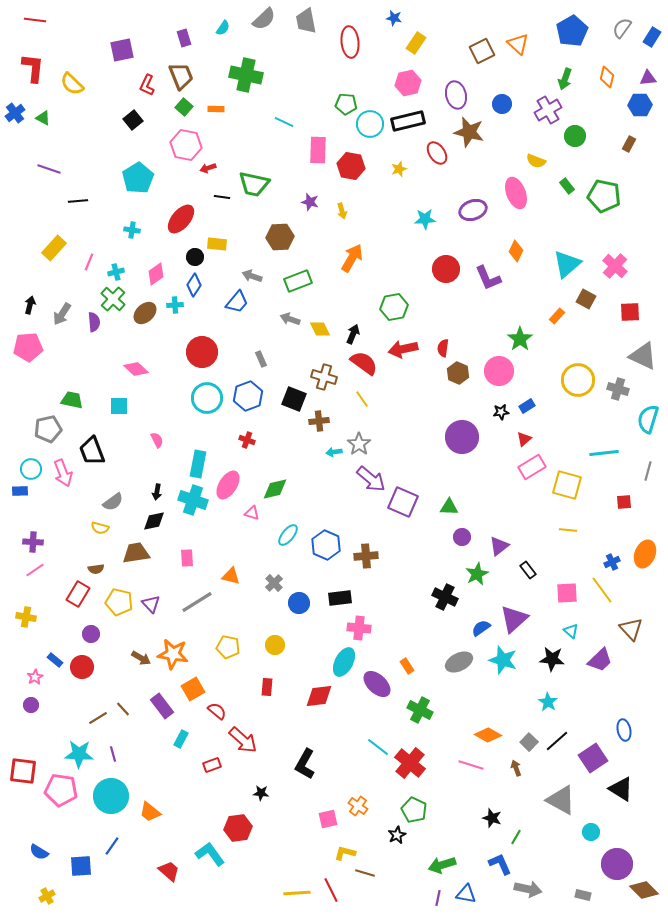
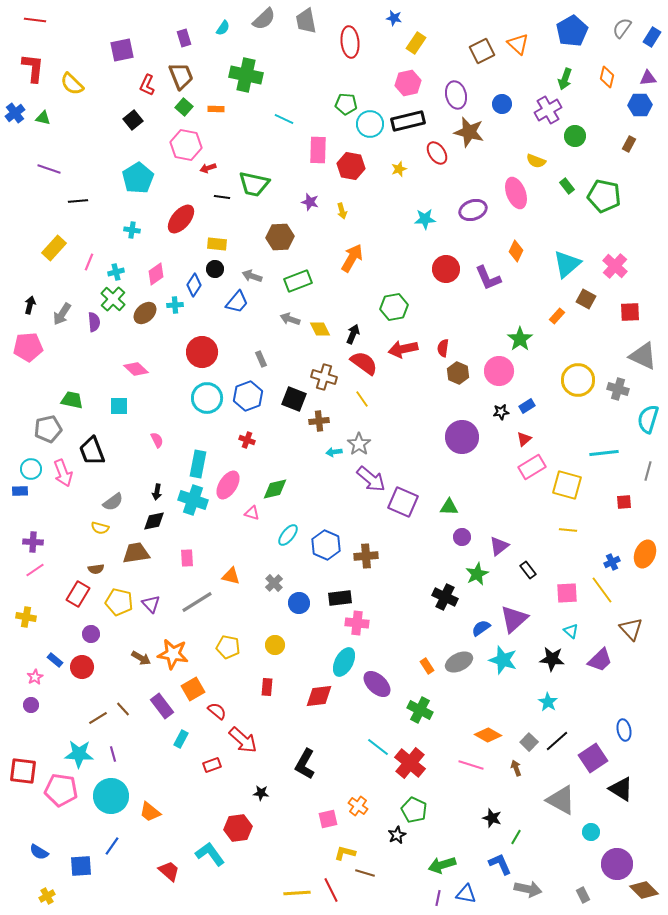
green triangle at (43, 118): rotated 14 degrees counterclockwise
cyan line at (284, 122): moved 3 px up
black circle at (195, 257): moved 20 px right, 12 px down
pink cross at (359, 628): moved 2 px left, 5 px up
orange rectangle at (407, 666): moved 20 px right
gray rectangle at (583, 895): rotated 49 degrees clockwise
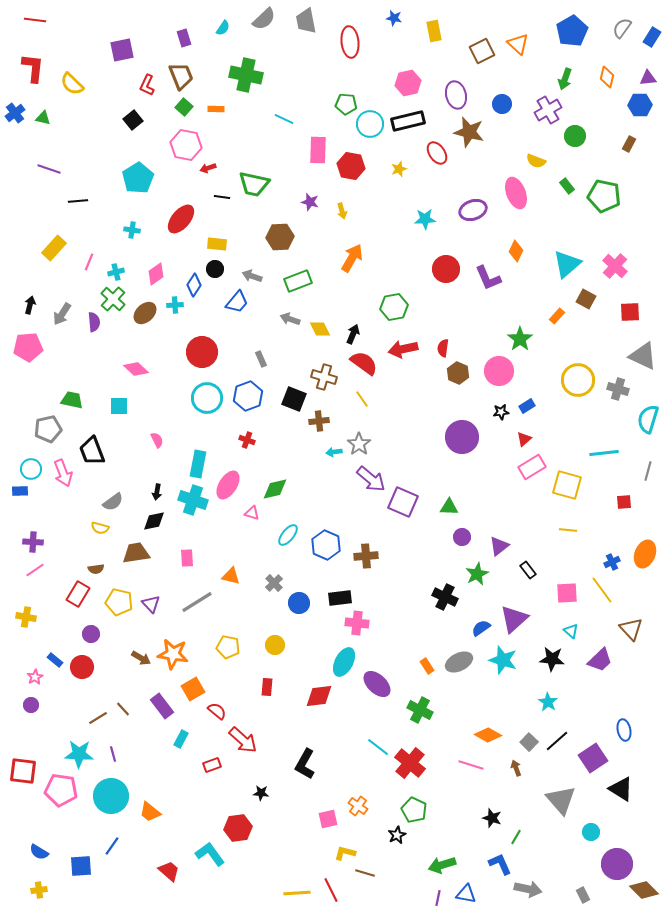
yellow rectangle at (416, 43): moved 18 px right, 12 px up; rotated 45 degrees counterclockwise
gray triangle at (561, 800): rotated 20 degrees clockwise
yellow cross at (47, 896): moved 8 px left, 6 px up; rotated 21 degrees clockwise
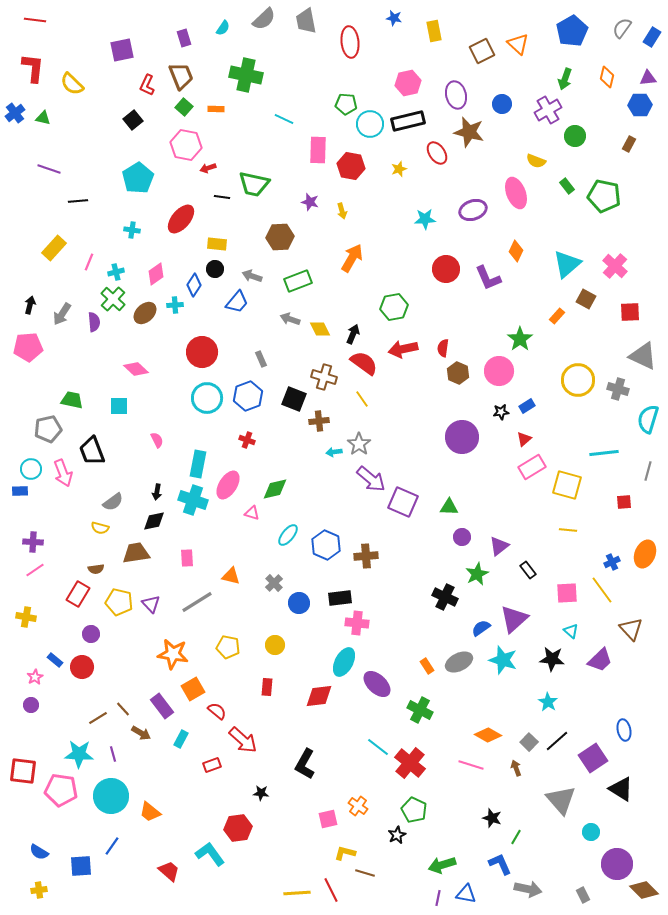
brown arrow at (141, 658): moved 75 px down
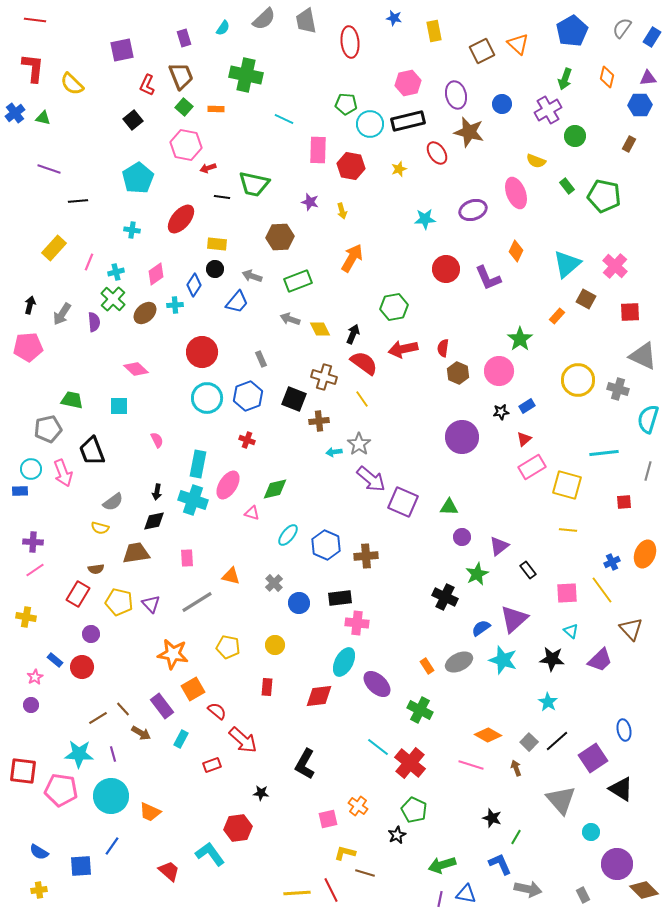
orange trapezoid at (150, 812): rotated 15 degrees counterclockwise
purple line at (438, 898): moved 2 px right, 1 px down
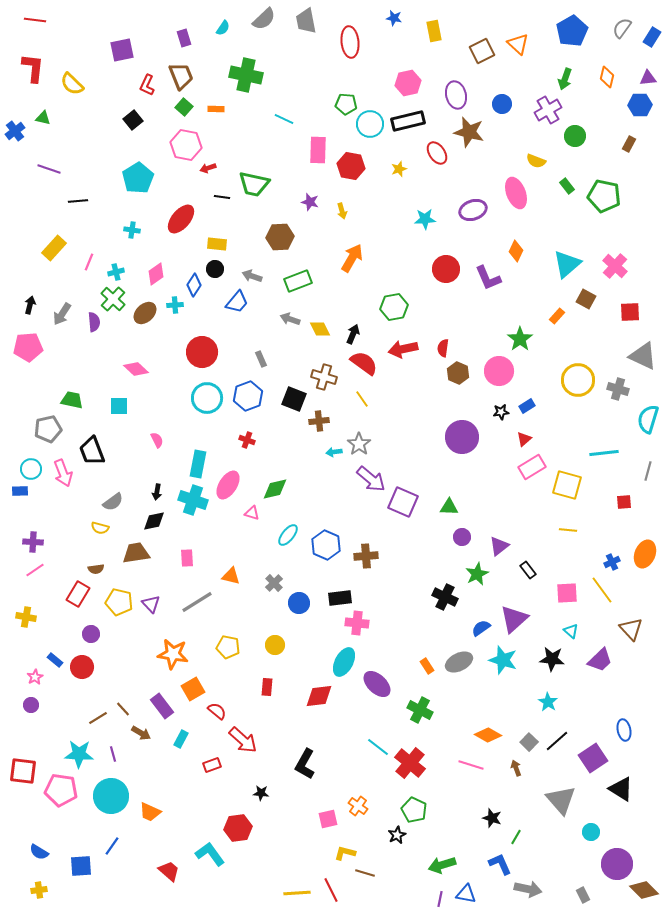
blue cross at (15, 113): moved 18 px down
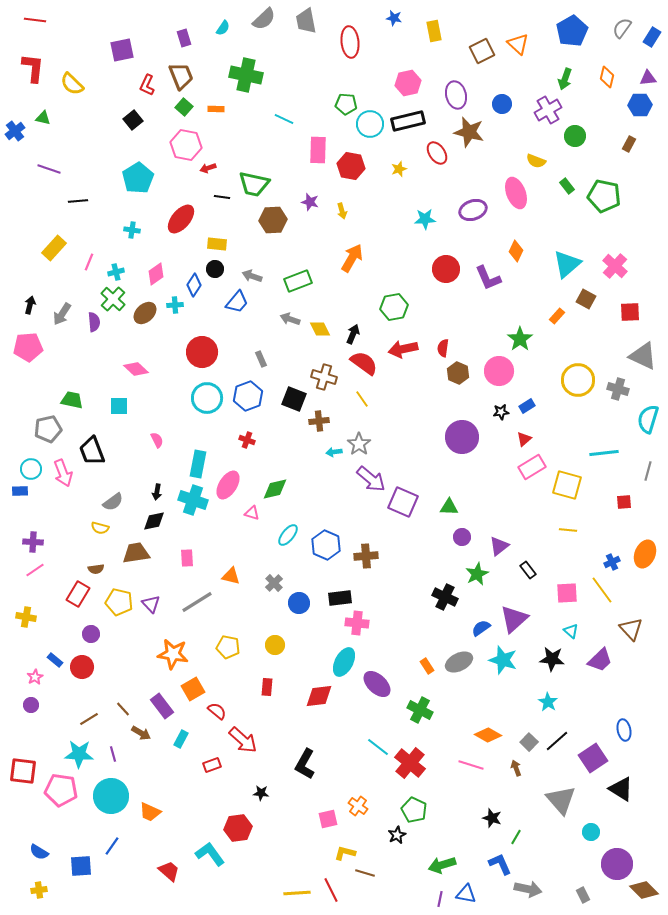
brown hexagon at (280, 237): moved 7 px left, 17 px up
brown line at (98, 718): moved 9 px left, 1 px down
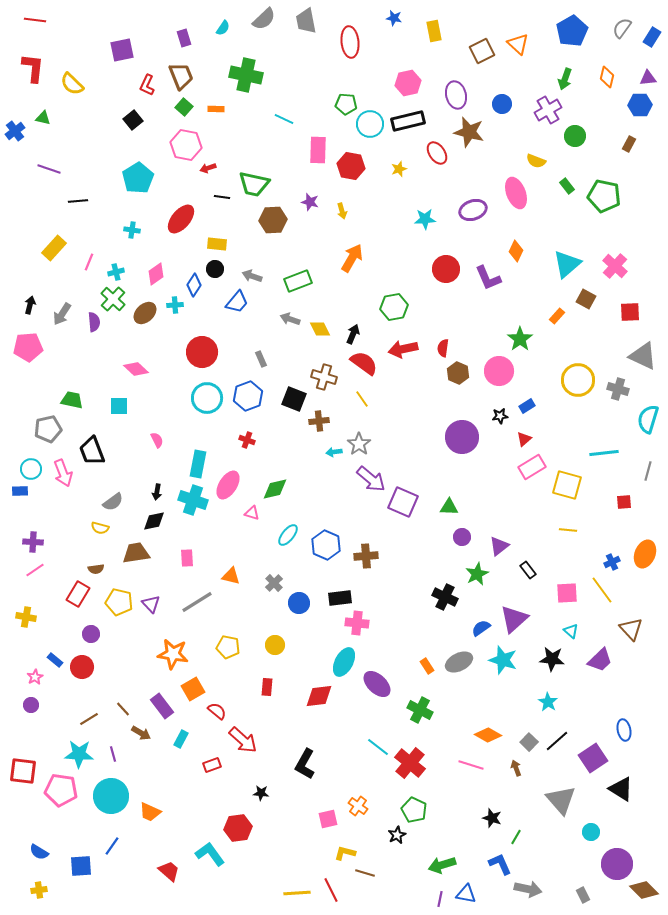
black star at (501, 412): moved 1 px left, 4 px down
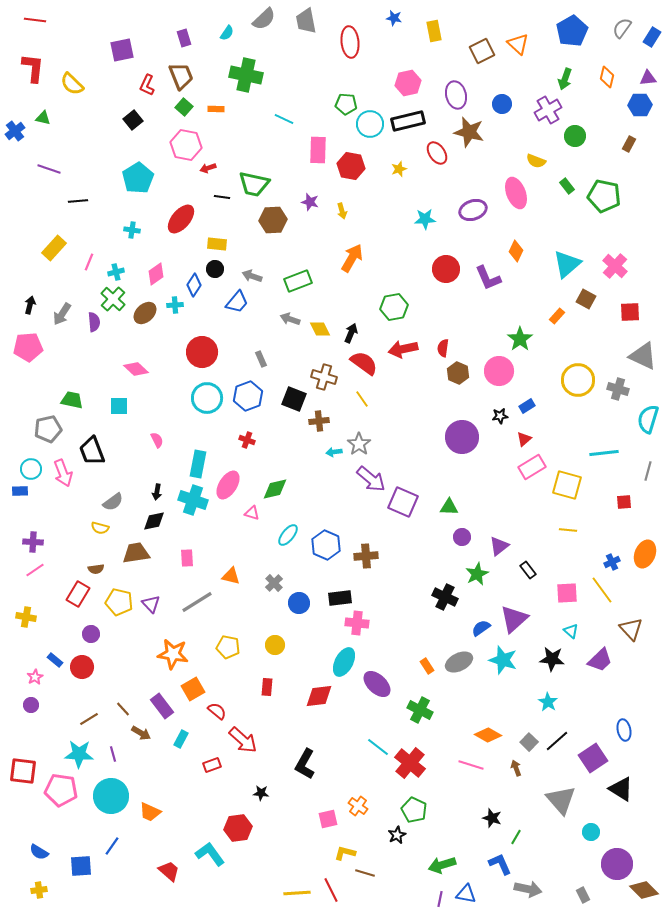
cyan semicircle at (223, 28): moved 4 px right, 5 px down
black arrow at (353, 334): moved 2 px left, 1 px up
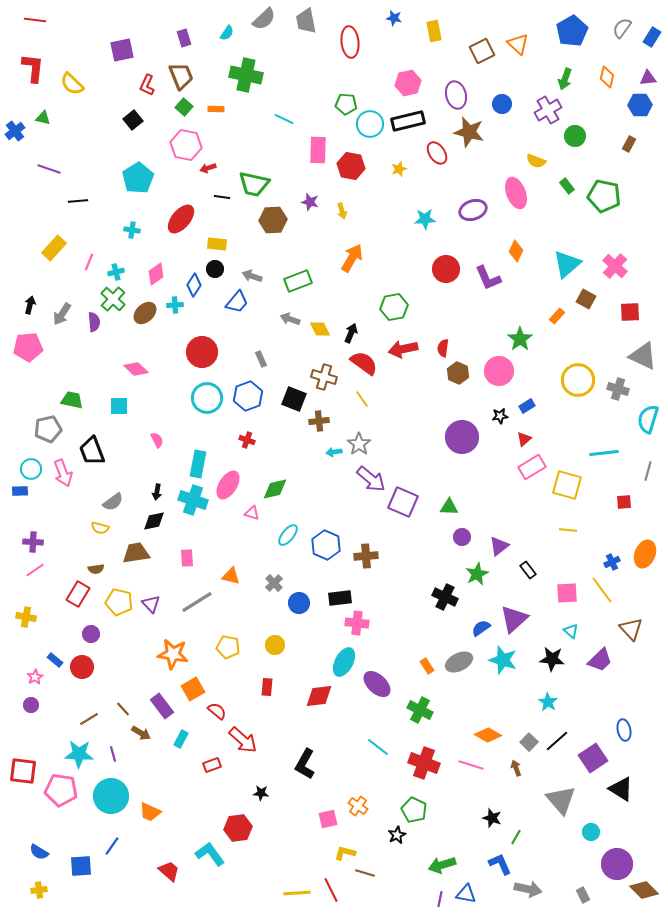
red cross at (410, 763): moved 14 px right; rotated 20 degrees counterclockwise
